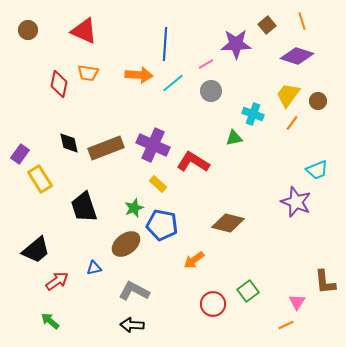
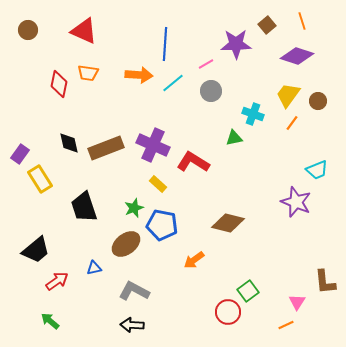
red circle at (213, 304): moved 15 px right, 8 px down
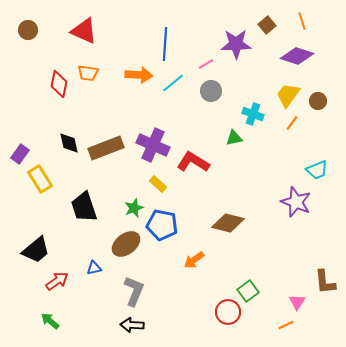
gray L-shape at (134, 291): rotated 84 degrees clockwise
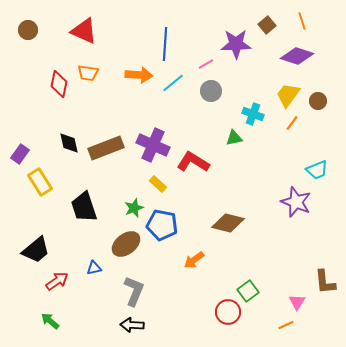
yellow rectangle at (40, 179): moved 3 px down
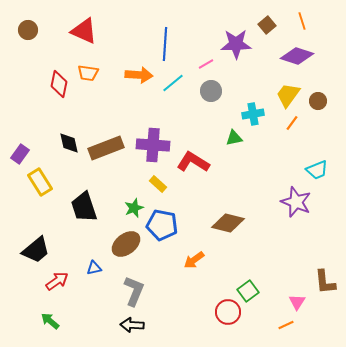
cyan cross at (253, 114): rotated 30 degrees counterclockwise
purple cross at (153, 145): rotated 20 degrees counterclockwise
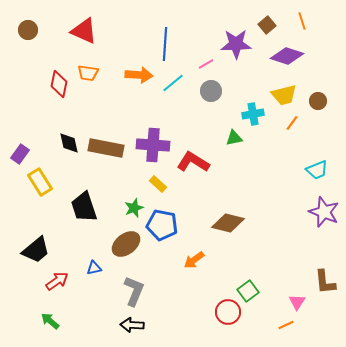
purple diamond at (297, 56): moved 10 px left
yellow trapezoid at (288, 95): moved 4 px left; rotated 140 degrees counterclockwise
brown rectangle at (106, 148): rotated 32 degrees clockwise
purple star at (296, 202): moved 28 px right, 10 px down
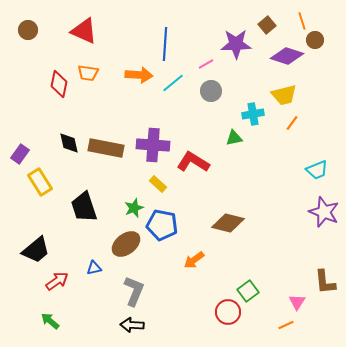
brown circle at (318, 101): moved 3 px left, 61 px up
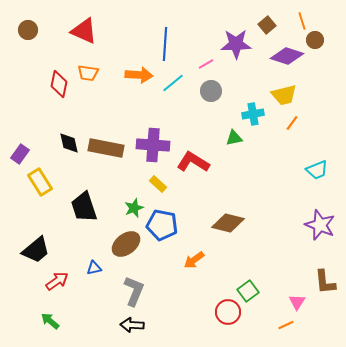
purple star at (324, 212): moved 4 px left, 13 px down
